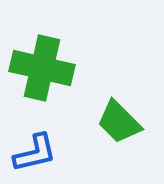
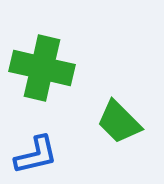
blue L-shape: moved 1 px right, 2 px down
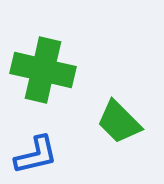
green cross: moved 1 px right, 2 px down
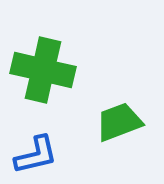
green trapezoid: rotated 114 degrees clockwise
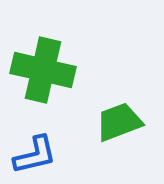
blue L-shape: moved 1 px left
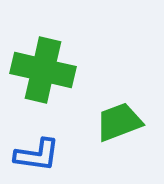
blue L-shape: moved 2 px right; rotated 21 degrees clockwise
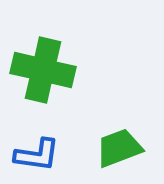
green trapezoid: moved 26 px down
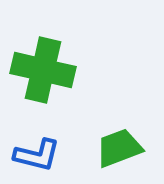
blue L-shape: rotated 6 degrees clockwise
